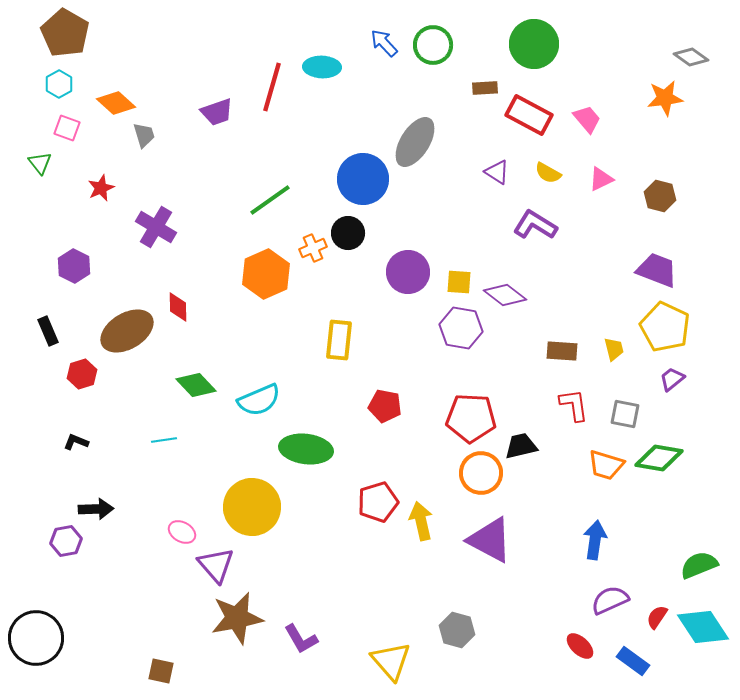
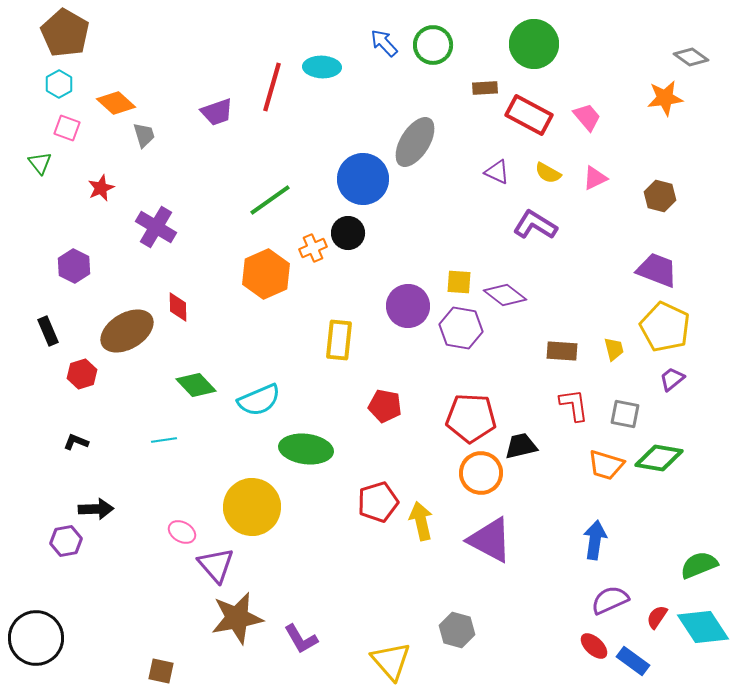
pink trapezoid at (587, 119): moved 2 px up
purple triangle at (497, 172): rotated 8 degrees counterclockwise
pink triangle at (601, 179): moved 6 px left, 1 px up
purple circle at (408, 272): moved 34 px down
red ellipse at (580, 646): moved 14 px right
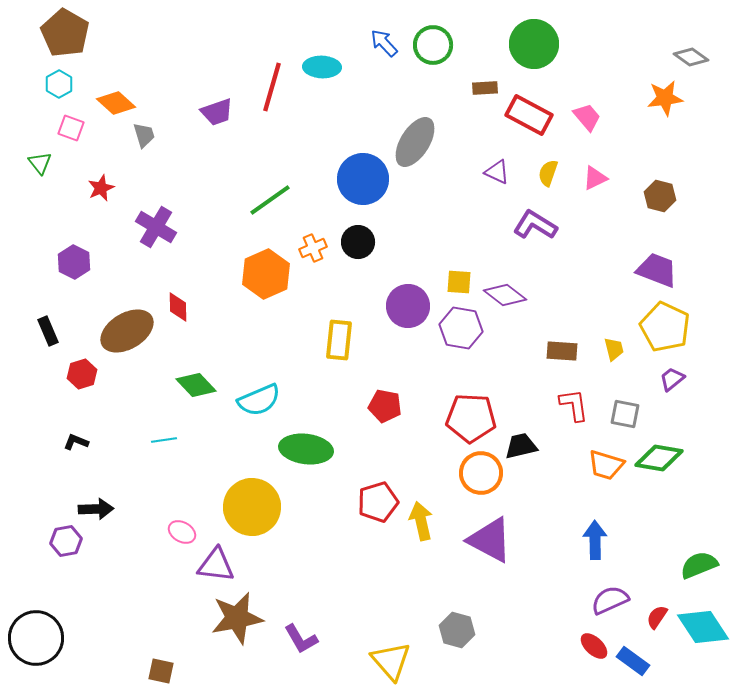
pink square at (67, 128): moved 4 px right
yellow semicircle at (548, 173): rotated 80 degrees clockwise
black circle at (348, 233): moved 10 px right, 9 px down
purple hexagon at (74, 266): moved 4 px up
blue arrow at (595, 540): rotated 9 degrees counterclockwise
purple triangle at (216, 565): rotated 42 degrees counterclockwise
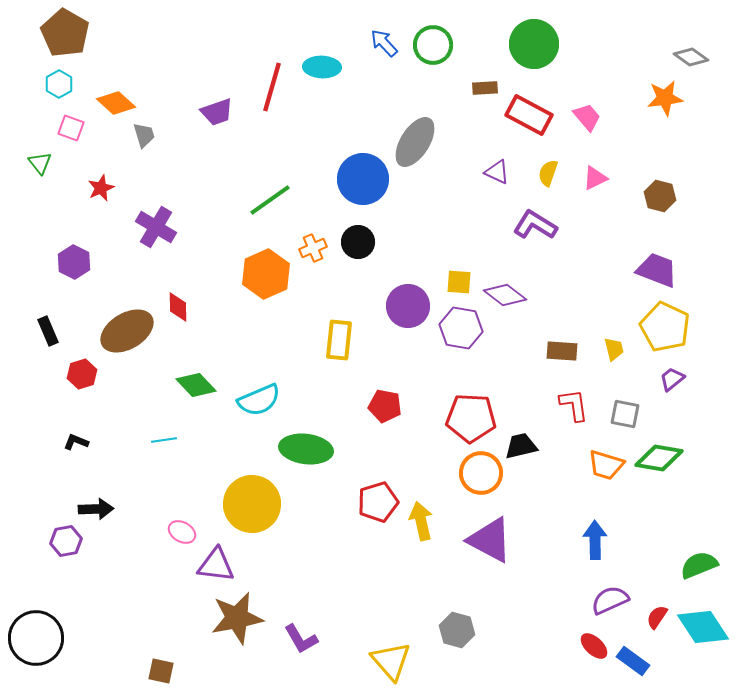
yellow circle at (252, 507): moved 3 px up
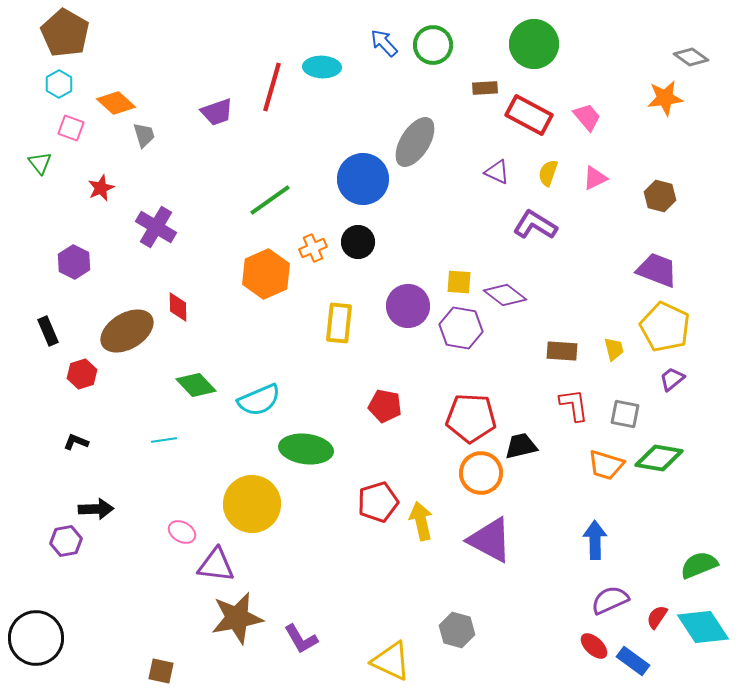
yellow rectangle at (339, 340): moved 17 px up
yellow triangle at (391, 661): rotated 24 degrees counterclockwise
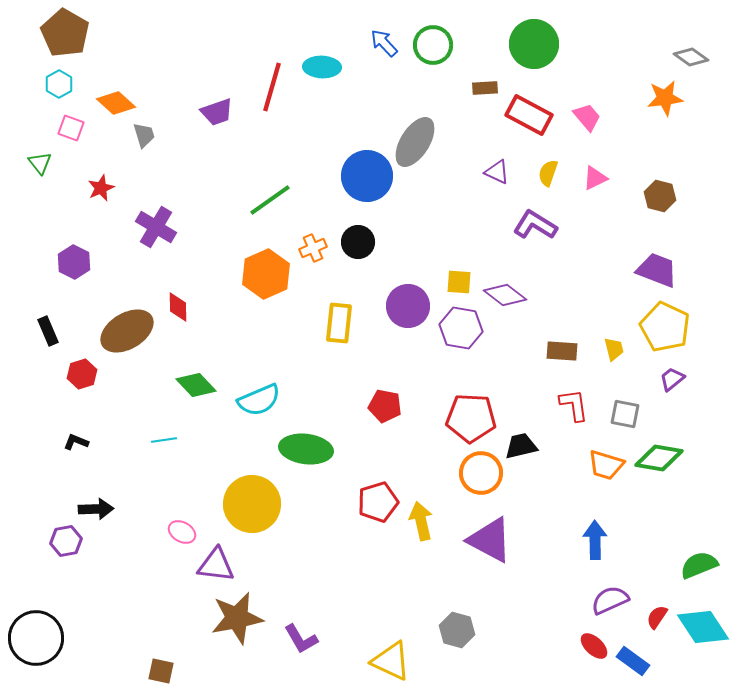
blue circle at (363, 179): moved 4 px right, 3 px up
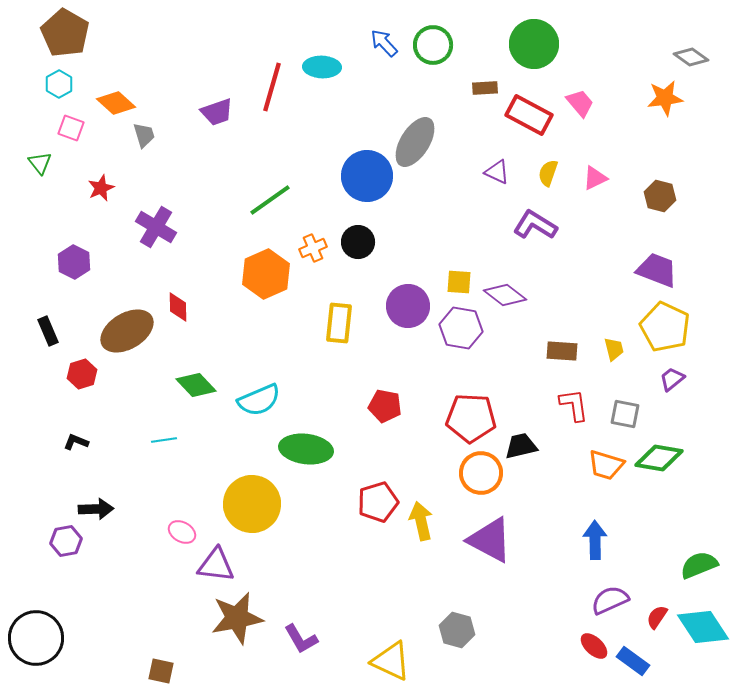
pink trapezoid at (587, 117): moved 7 px left, 14 px up
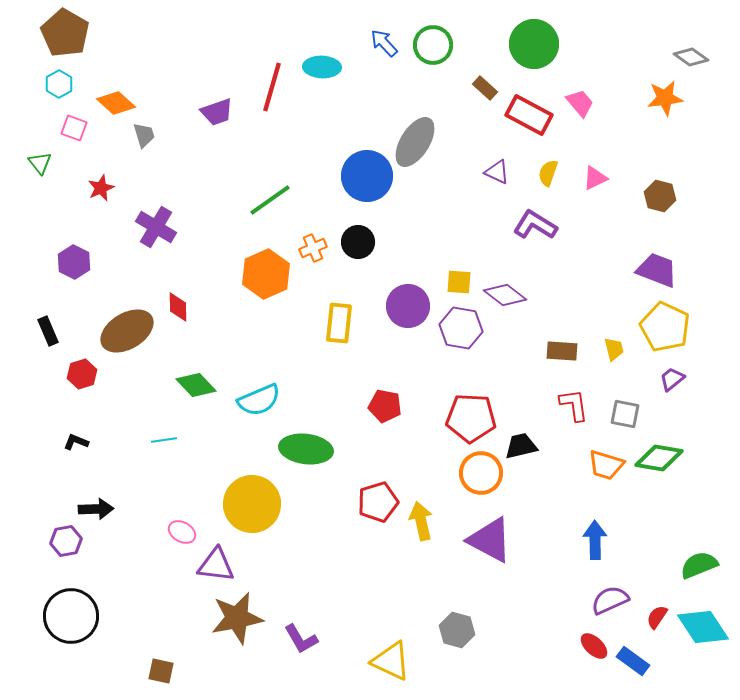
brown rectangle at (485, 88): rotated 45 degrees clockwise
pink square at (71, 128): moved 3 px right
black circle at (36, 638): moved 35 px right, 22 px up
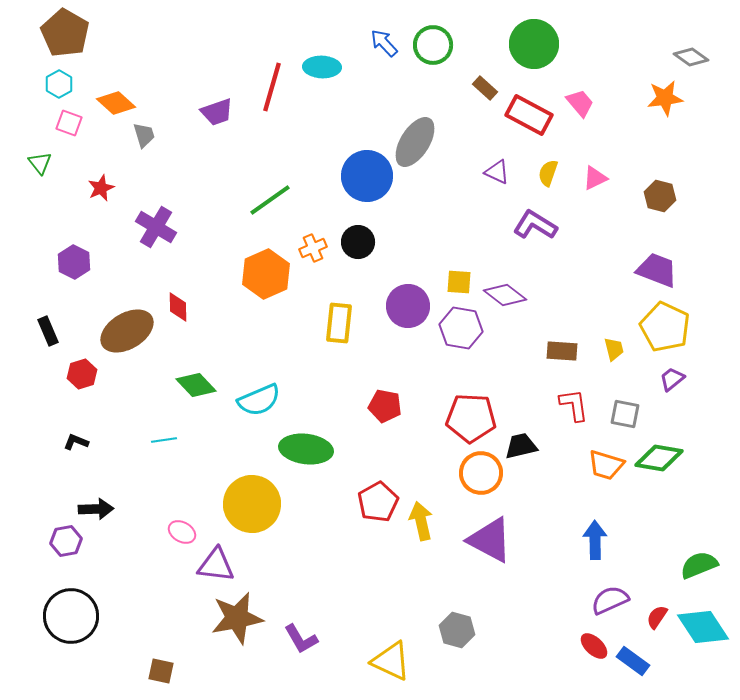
pink square at (74, 128): moved 5 px left, 5 px up
red pentagon at (378, 502): rotated 12 degrees counterclockwise
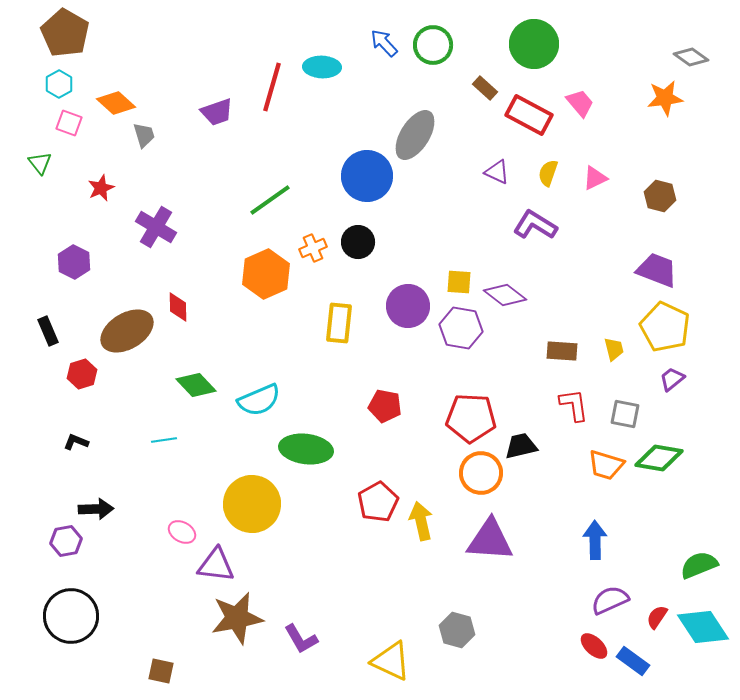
gray ellipse at (415, 142): moved 7 px up
purple triangle at (490, 540): rotated 24 degrees counterclockwise
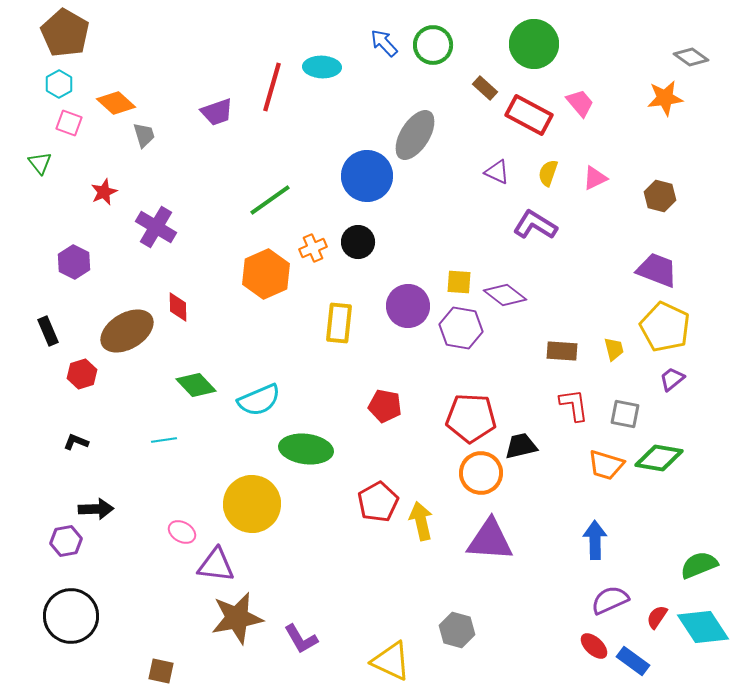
red star at (101, 188): moved 3 px right, 4 px down
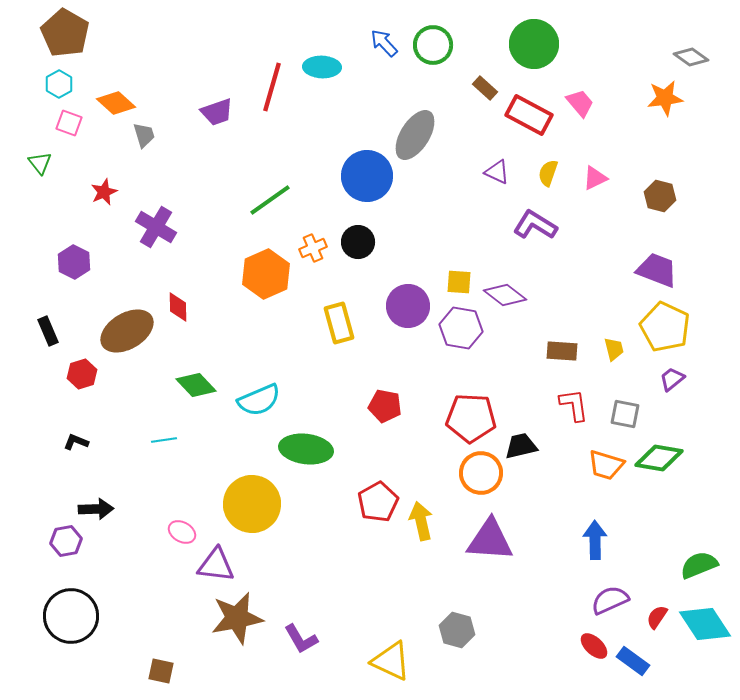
yellow rectangle at (339, 323): rotated 21 degrees counterclockwise
cyan diamond at (703, 627): moved 2 px right, 3 px up
